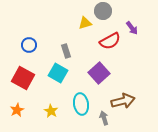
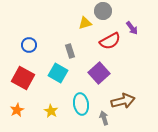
gray rectangle: moved 4 px right
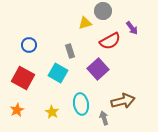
purple square: moved 1 px left, 4 px up
yellow star: moved 1 px right, 1 px down
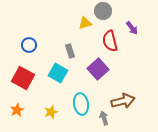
red semicircle: rotated 105 degrees clockwise
yellow star: moved 1 px left; rotated 24 degrees clockwise
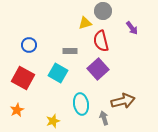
red semicircle: moved 9 px left
gray rectangle: rotated 72 degrees counterclockwise
yellow star: moved 2 px right, 9 px down
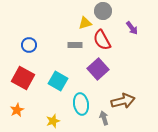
red semicircle: moved 1 px right, 1 px up; rotated 15 degrees counterclockwise
gray rectangle: moved 5 px right, 6 px up
cyan square: moved 8 px down
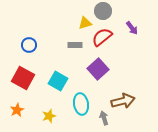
red semicircle: moved 3 px up; rotated 80 degrees clockwise
yellow star: moved 4 px left, 5 px up
